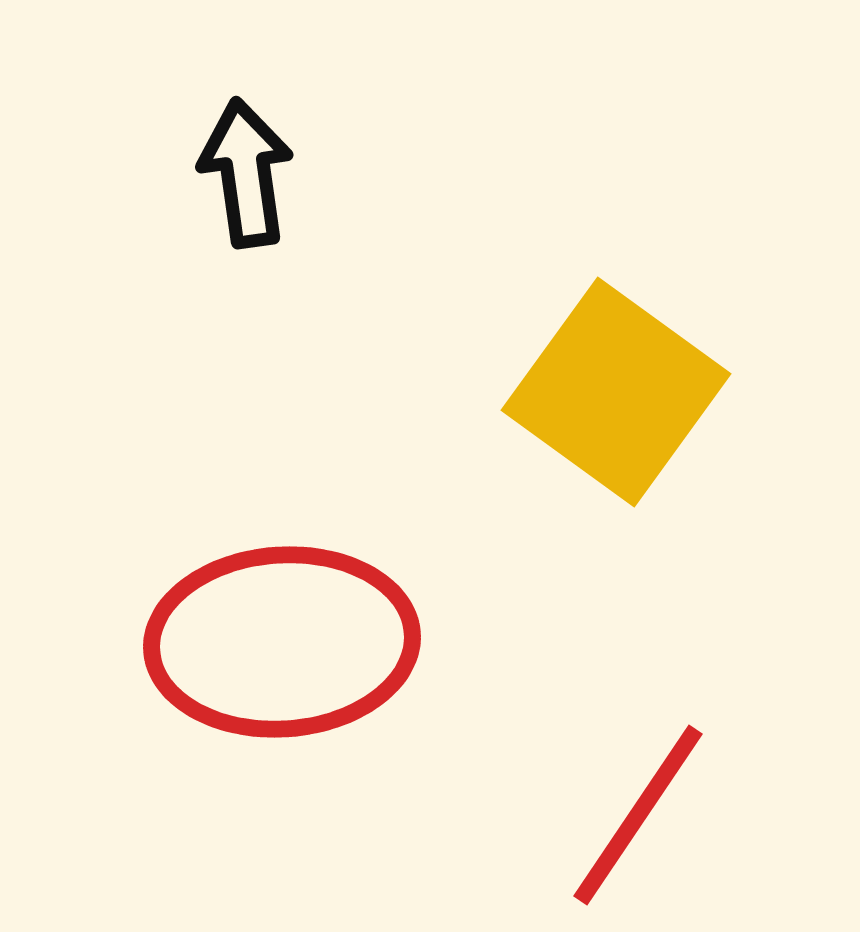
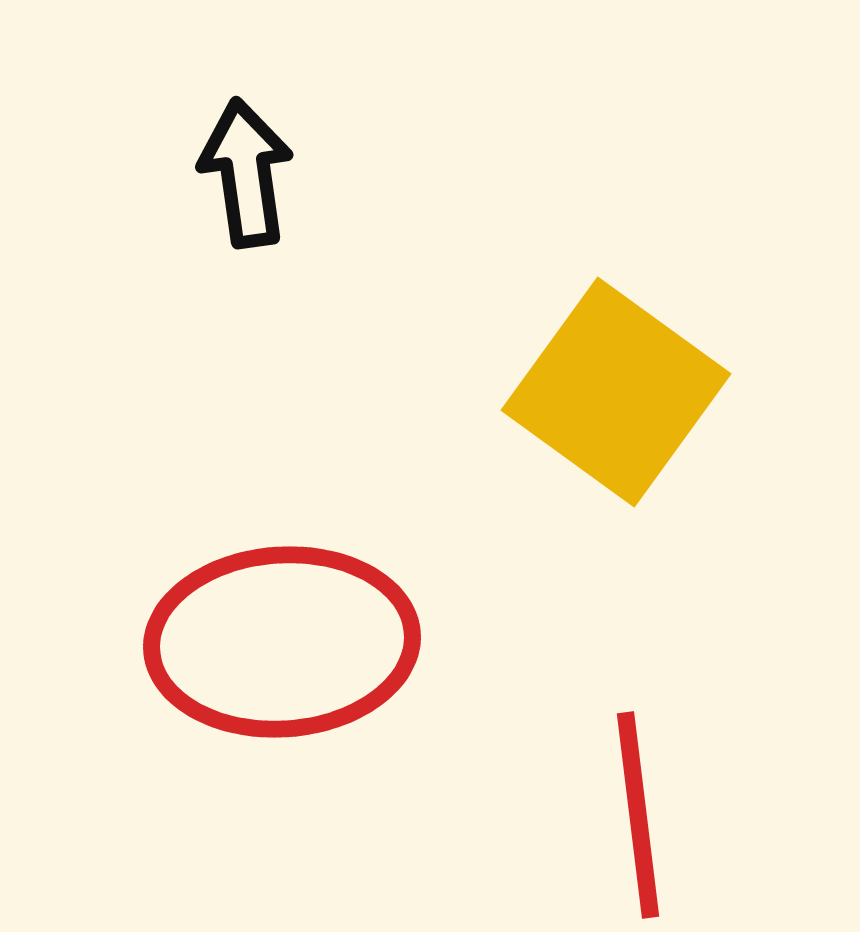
red line: rotated 41 degrees counterclockwise
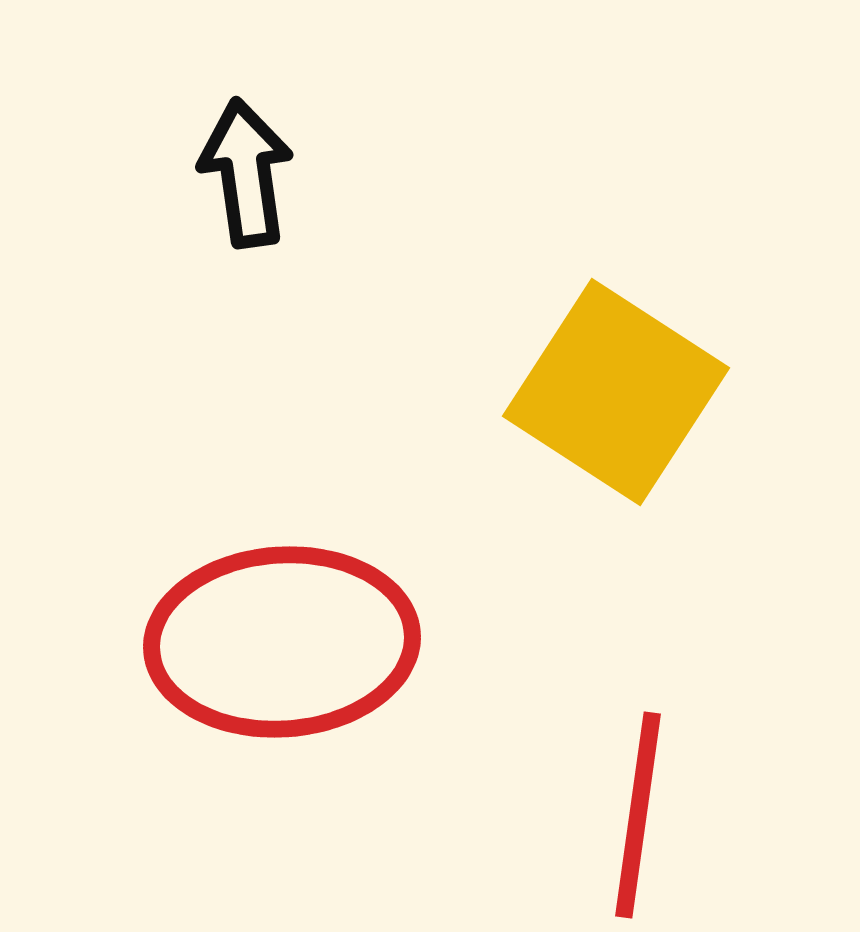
yellow square: rotated 3 degrees counterclockwise
red line: rotated 15 degrees clockwise
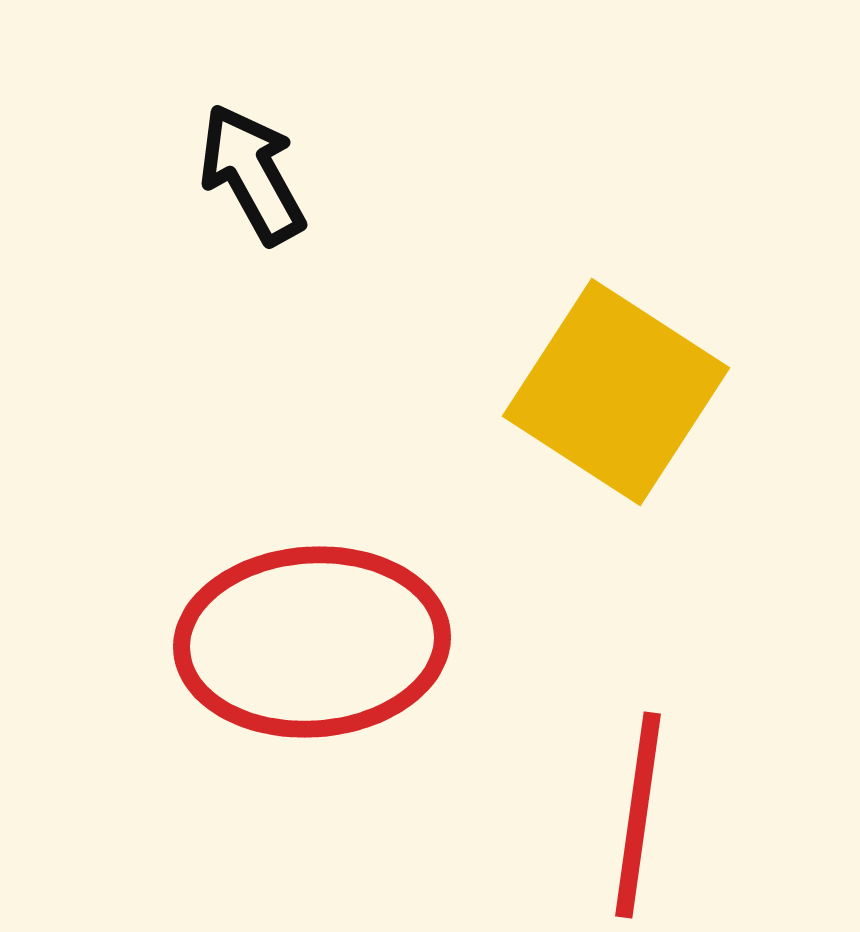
black arrow: moved 6 px right, 1 px down; rotated 21 degrees counterclockwise
red ellipse: moved 30 px right
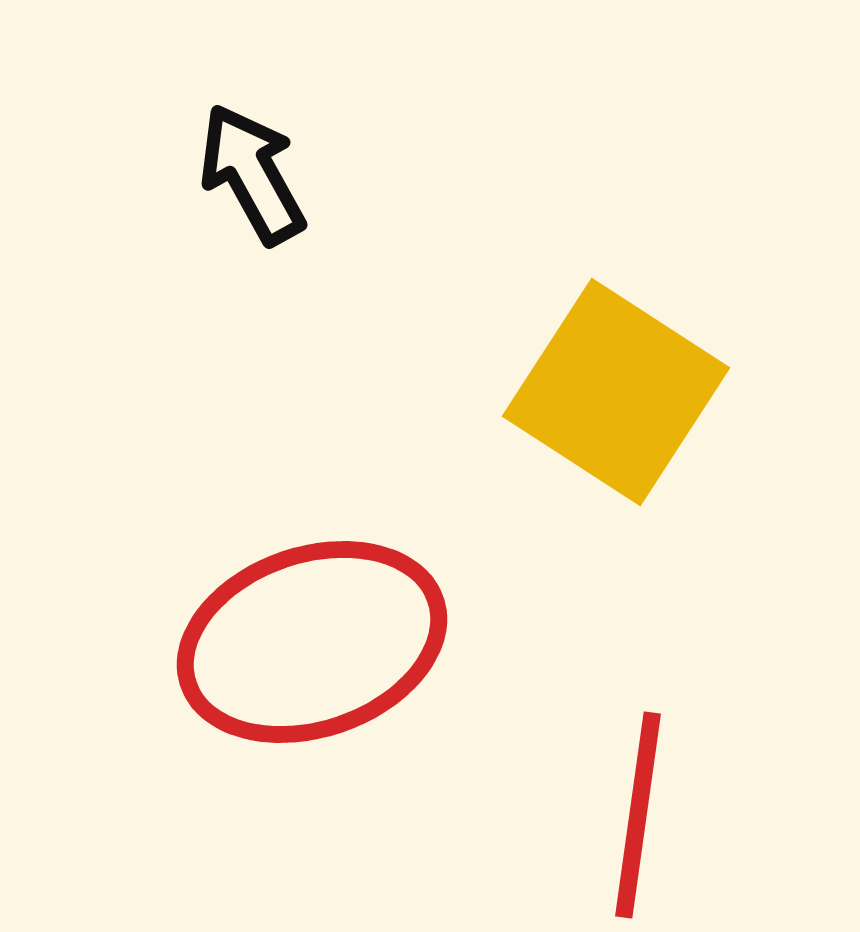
red ellipse: rotated 15 degrees counterclockwise
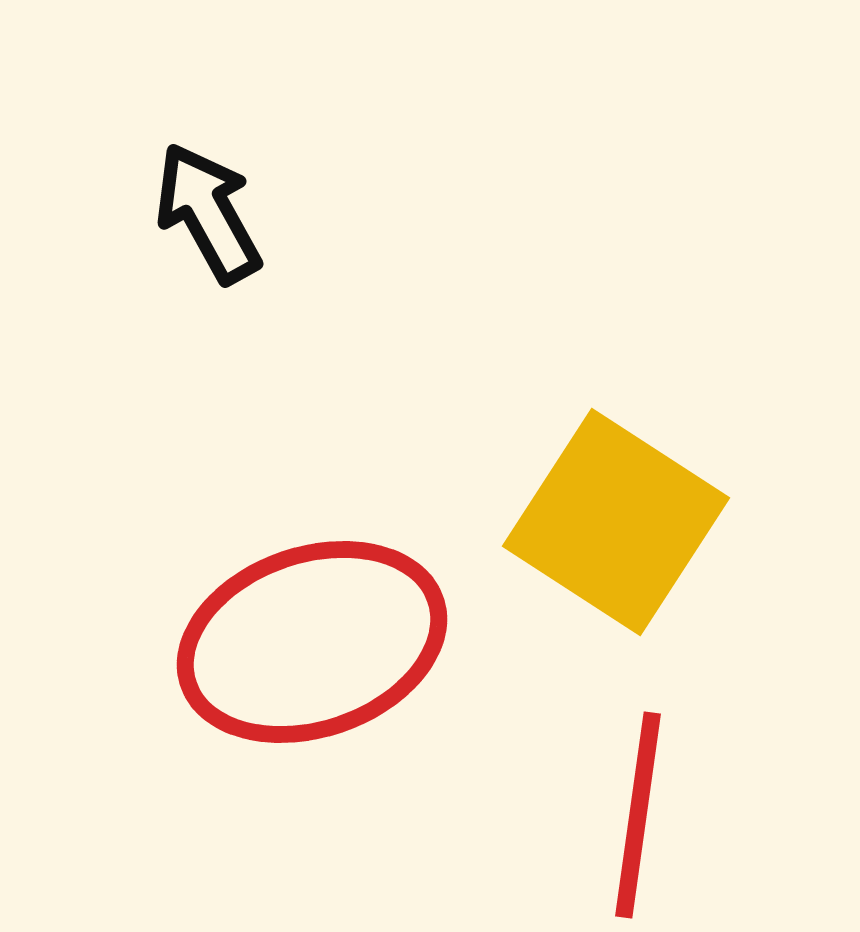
black arrow: moved 44 px left, 39 px down
yellow square: moved 130 px down
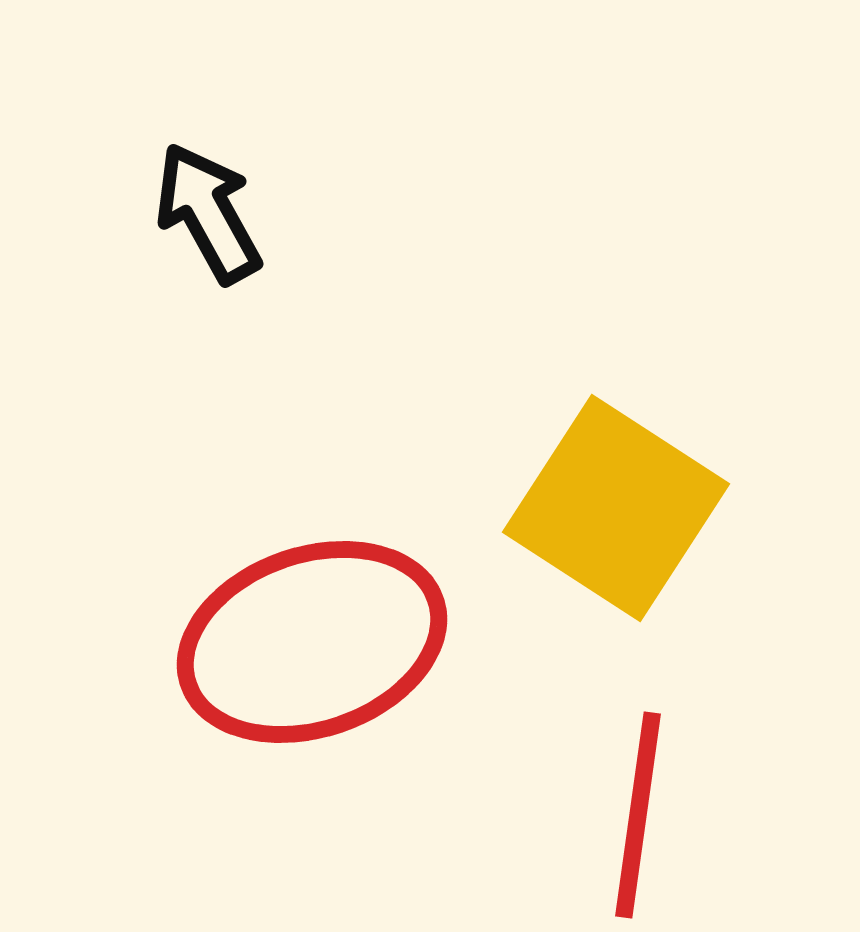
yellow square: moved 14 px up
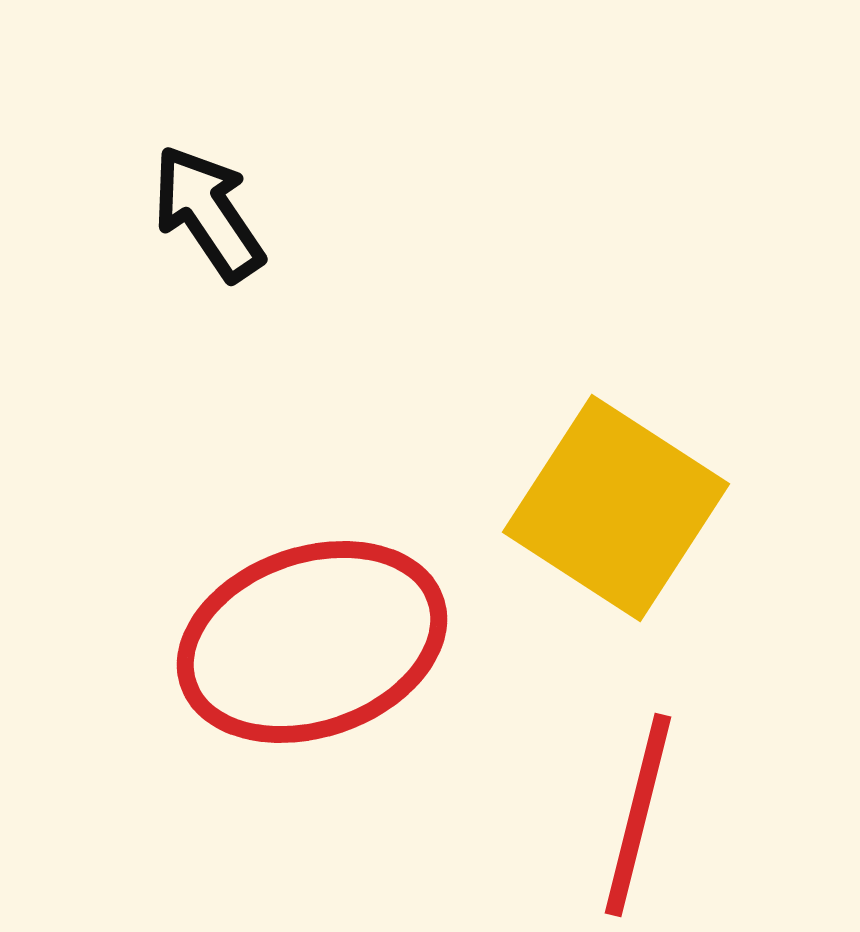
black arrow: rotated 5 degrees counterclockwise
red line: rotated 6 degrees clockwise
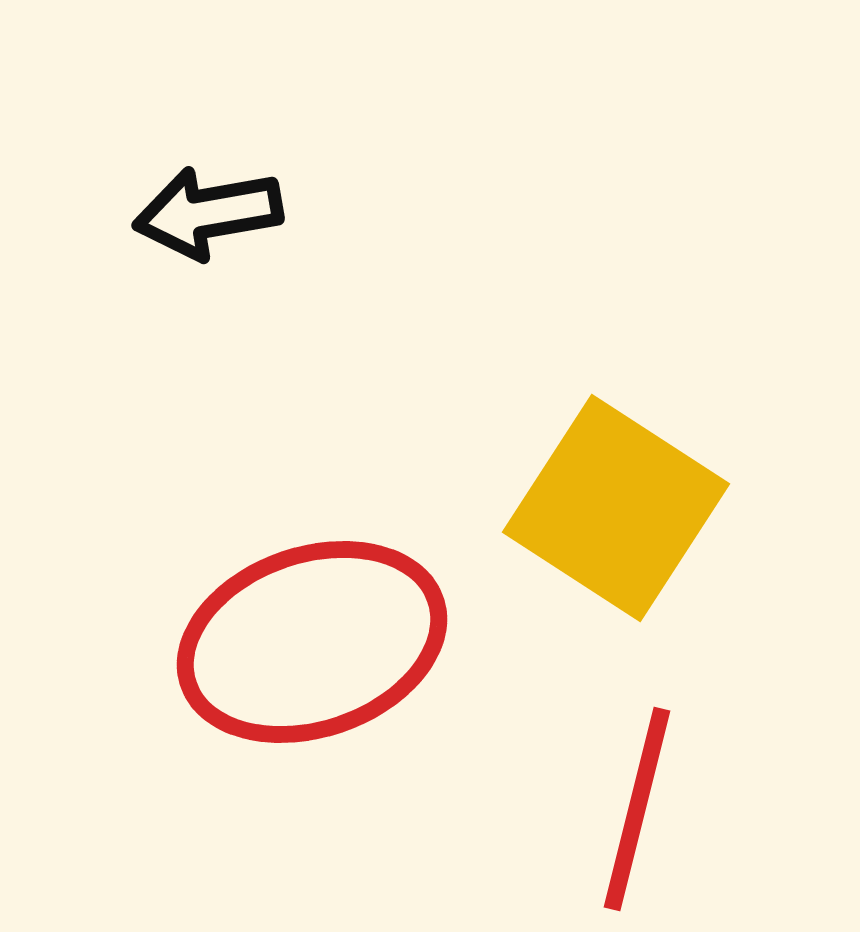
black arrow: rotated 66 degrees counterclockwise
red line: moved 1 px left, 6 px up
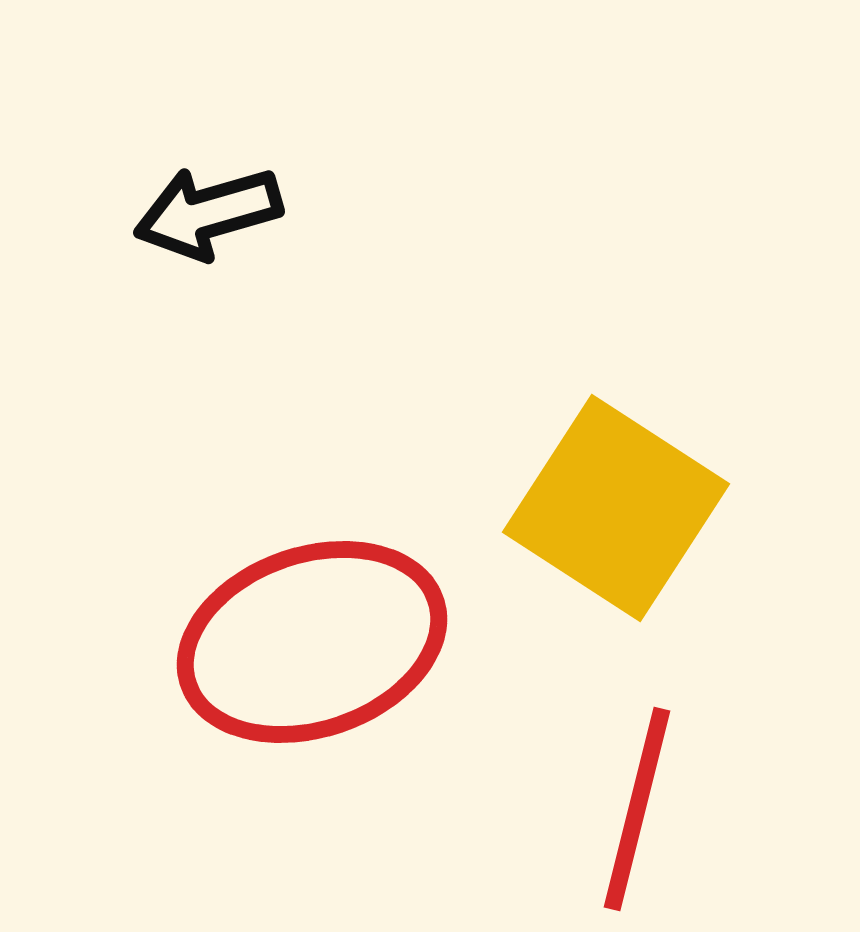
black arrow: rotated 6 degrees counterclockwise
